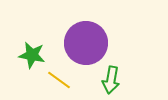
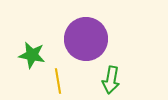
purple circle: moved 4 px up
yellow line: moved 1 px left, 1 px down; rotated 45 degrees clockwise
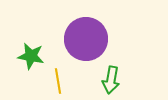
green star: moved 1 px left, 1 px down
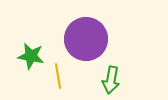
yellow line: moved 5 px up
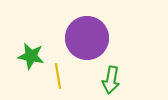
purple circle: moved 1 px right, 1 px up
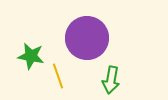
yellow line: rotated 10 degrees counterclockwise
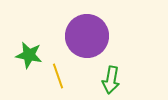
purple circle: moved 2 px up
green star: moved 2 px left, 1 px up
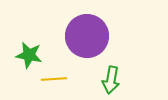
yellow line: moved 4 px left, 3 px down; rotated 75 degrees counterclockwise
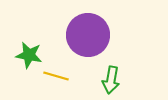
purple circle: moved 1 px right, 1 px up
yellow line: moved 2 px right, 3 px up; rotated 20 degrees clockwise
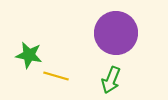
purple circle: moved 28 px right, 2 px up
green arrow: rotated 12 degrees clockwise
